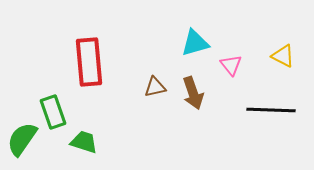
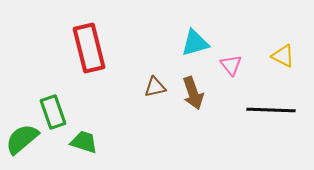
red rectangle: moved 14 px up; rotated 9 degrees counterclockwise
green semicircle: rotated 15 degrees clockwise
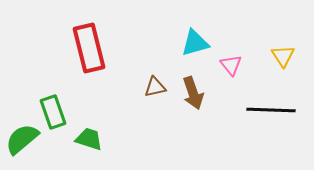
yellow triangle: rotated 30 degrees clockwise
green trapezoid: moved 5 px right, 3 px up
